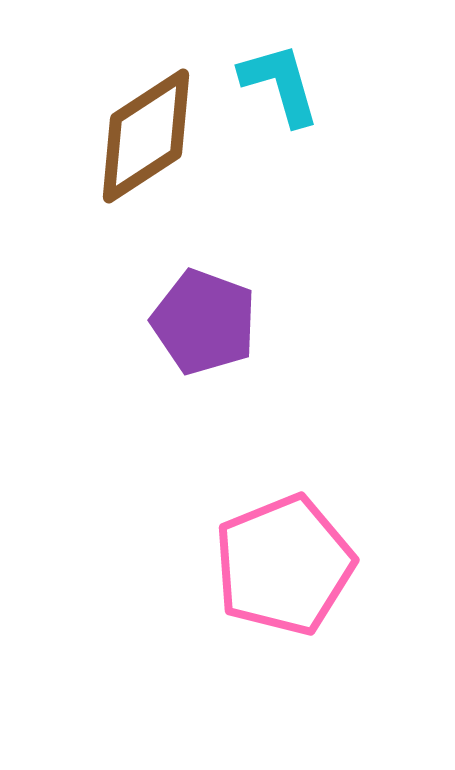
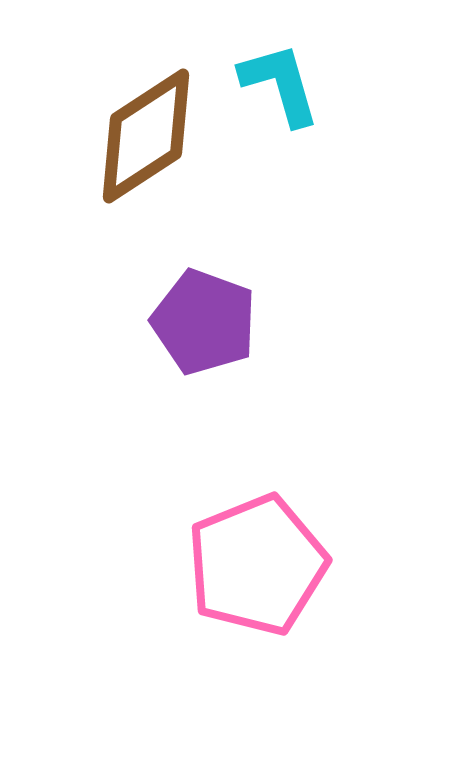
pink pentagon: moved 27 px left
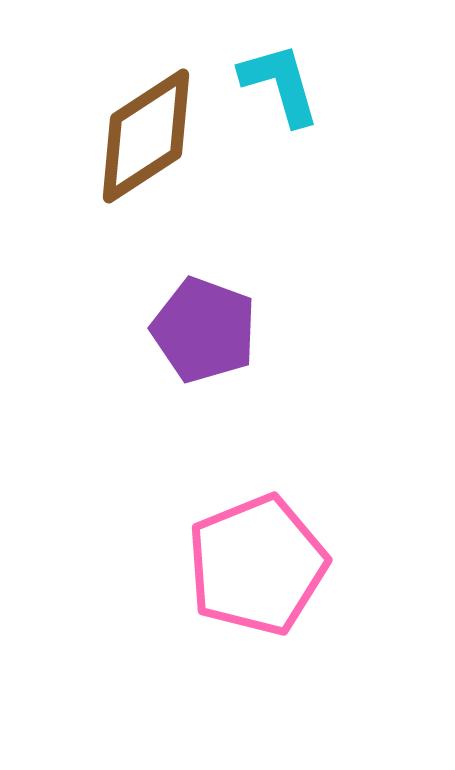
purple pentagon: moved 8 px down
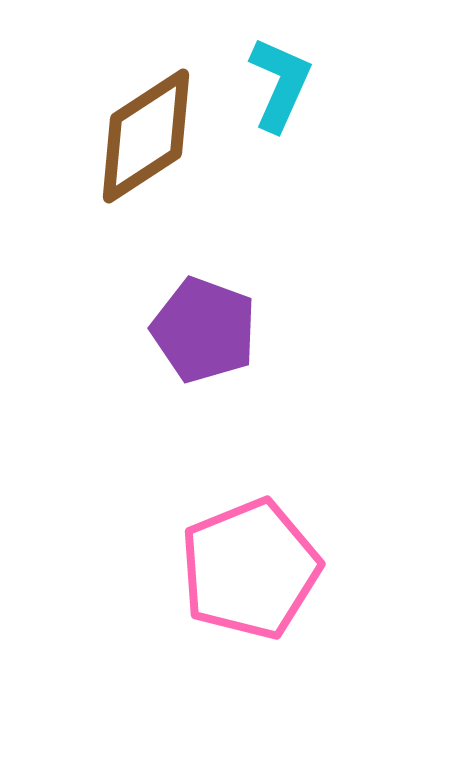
cyan L-shape: rotated 40 degrees clockwise
pink pentagon: moved 7 px left, 4 px down
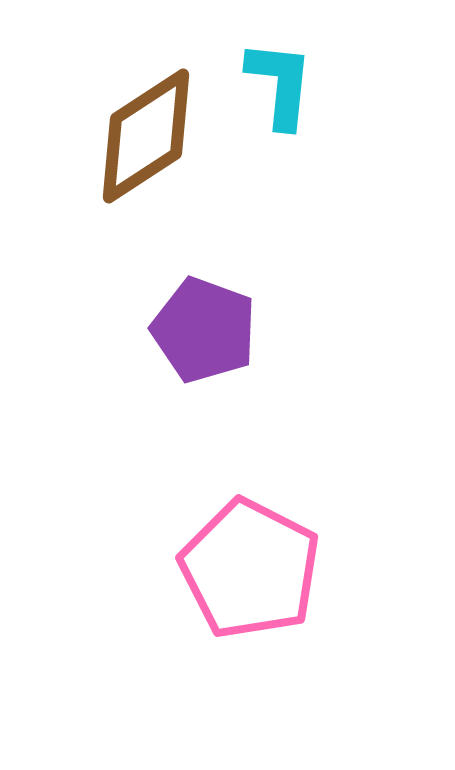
cyan L-shape: rotated 18 degrees counterclockwise
pink pentagon: rotated 23 degrees counterclockwise
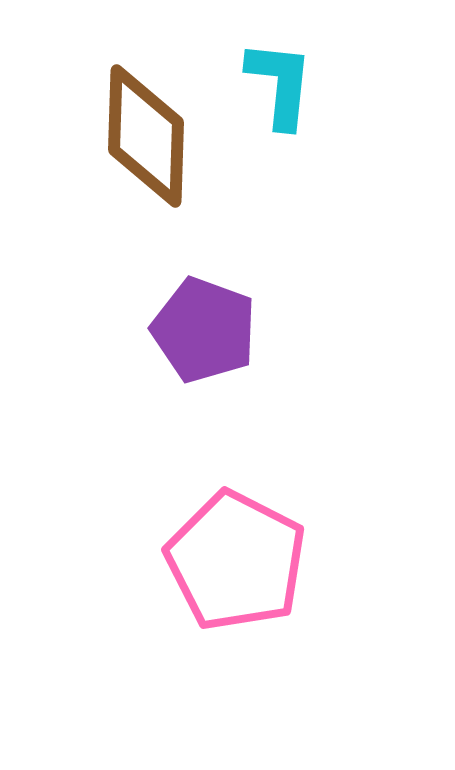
brown diamond: rotated 55 degrees counterclockwise
pink pentagon: moved 14 px left, 8 px up
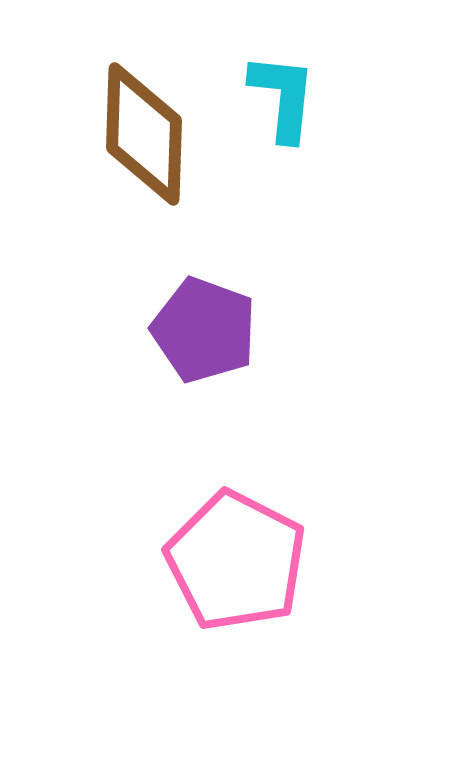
cyan L-shape: moved 3 px right, 13 px down
brown diamond: moved 2 px left, 2 px up
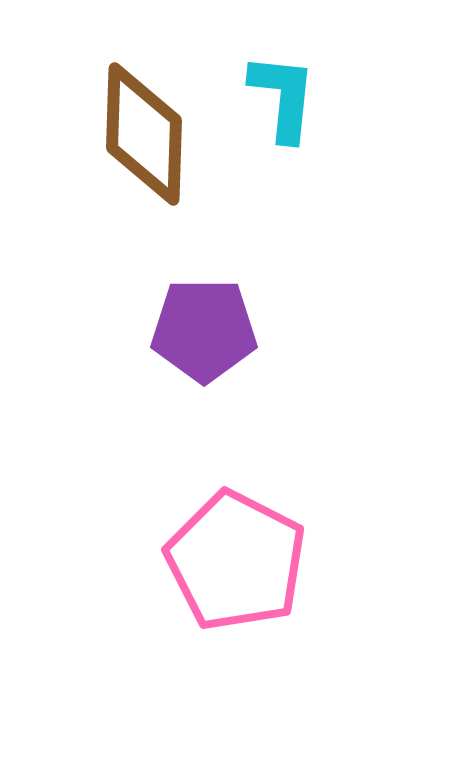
purple pentagon: rotated 20 degrees counterclockwise
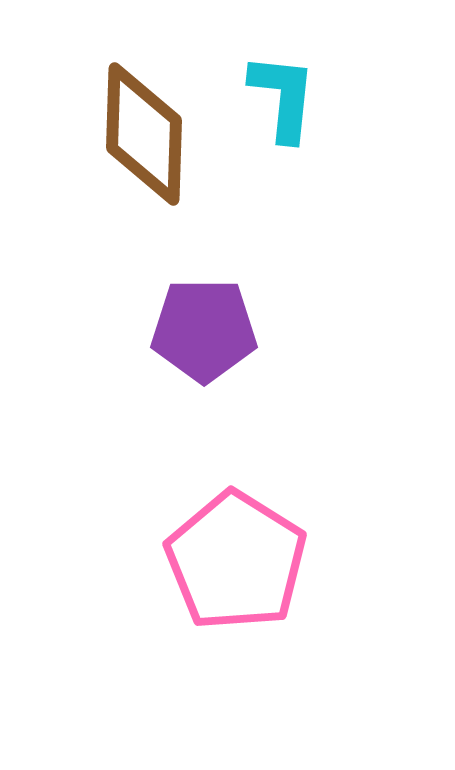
pink pentagon: rotated 5 degrees clockwise
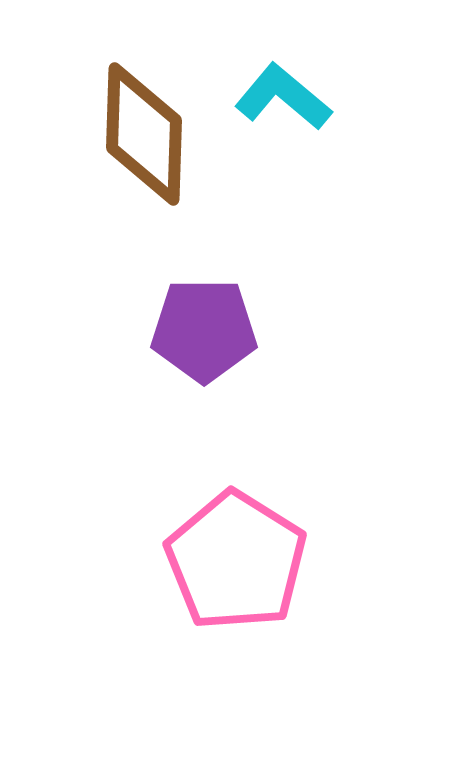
cyan L-shape: rotated 56 degrees counterclockwise
